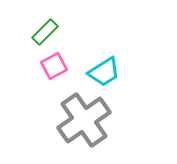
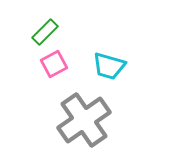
pink square: moved 2 px up
cyan trapezoid: moved 5 px right, 6 px up; rotated 48 degrees clockwise
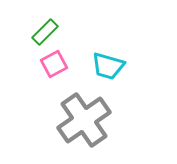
cyan trapezoid: moved 1 px left
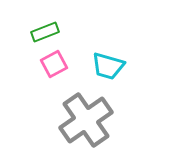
green rectangle: rotated 24 degrees clockwise
gray cross: moved 2 px right
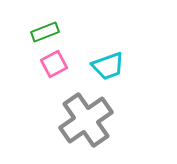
cyan trapezoid: rotated 36 degrees counterclockwise
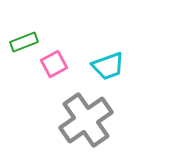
green rectangle: moved 21 px left, 10 px down
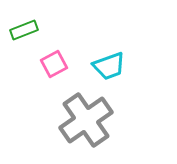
green rectangle: moved 12 px up
cyan trapezoid: moved 1 px right
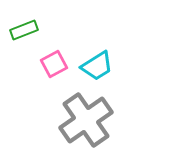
cyan trapezoid: moved 12 px left; rotated 12 degrees counterclockwise
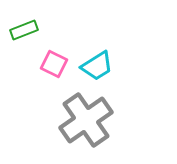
pink square: rotated 36 degrees counterclockwise
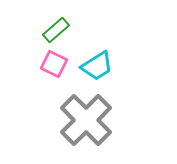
green rectangle: moved 32 px right; rotated 20 degrees counterclockwise
gray cross: rotated 10 degrees counterclockwise
